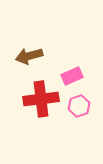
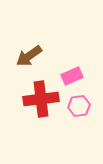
brown arrow: rotated 20 degrees counterclockwise
pink hexagon: rotated 10 degrees clockwise
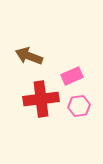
brown arrow: rotated 56 degrees clockwise
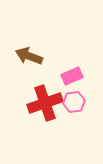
red cross: moved 4 px right, 4 px down; rotated 12 degrees counterclockwise
pink hexagon: moved 5 px left, 4 px up
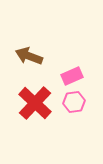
red cross: moved 10 px left; rotated 28 degrees counterclockwise
